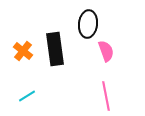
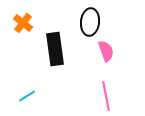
black ellipse: moved 2 px right, 2 px up
orange cross: moved 28 px up
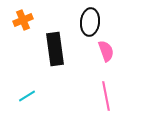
orange cross: moved 3 px up; rotated 30 degrees clockwise
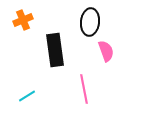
black rectangle: moved 1 px down
pink line: moved 22 px left, 7 px up
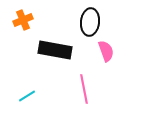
black rectangle: rotated 72 degrees counterclockwise
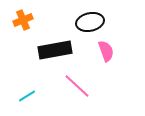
black ellipse: rotated 72 degrees clockwise
black rectangle: rotated 20 degrees counterclockwise
pink line: moved 7 px left, 3 px up; rotated 36 degrees counterclockwise
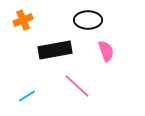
black ellipse: moved 2 px left, 2 px up; rotated 12 degrees clockwise
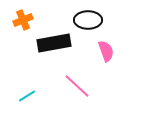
black rectangle: moved 1 px left, 7 px up
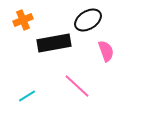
black ellipse: rotated 32 degrees counterclockwise
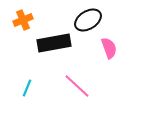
pink semicircle: moved 3 px right, 3 px up
cyan line: moved 8 px up; rotated 36 degrees counterclockwise
